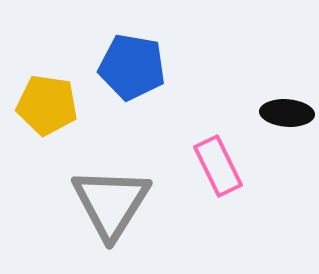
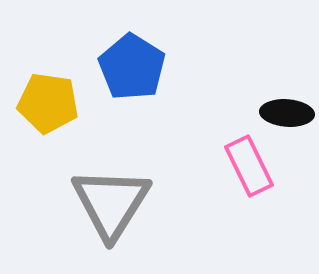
blue pentagon: rotated 22 degrees clockwise
yellow pentagon: moved 1 px right, 2 px up
pink rectangle: moved 31 px right
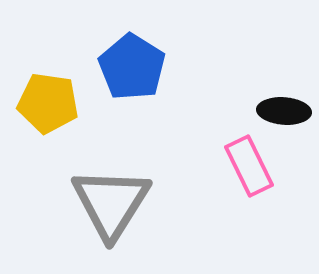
black ellipse: moved 3 px left, 2 px up
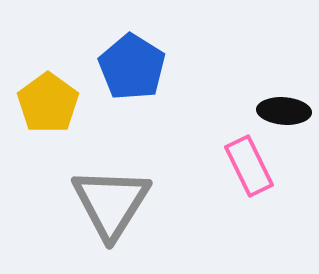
yellow pentagon: rotated 28 degrees clockwise
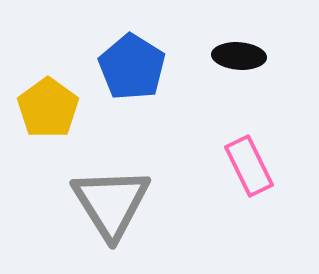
yellow pentagon: moved 5 px down
black ellipse: moved 45 px left, 55 px up
gray triangle: rotated 4 degrees counterclockwise
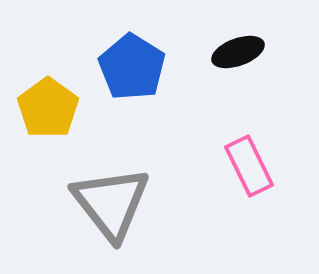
black ellipse: moved 1 px left, 4 px up; rotated 24 degrees counterclockwise
gray triangle: rotated 6 degrees counterclockwise
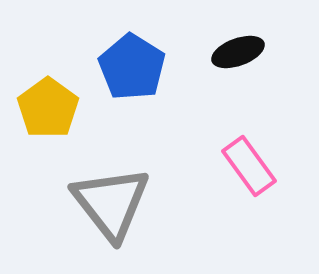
pink rectangle: rotated 10 degrees counterclockwise
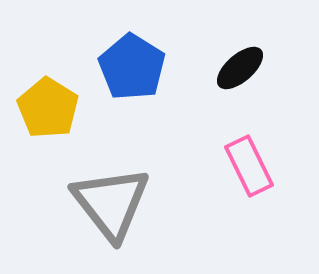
black ellipse: moved 2 px right, 16 px down; rotated 21 degrees counterclockwise
yellow pentagon: rotated 4 degrees counterclockwise
pink rectangle: rotated 10 degrees clockwise
